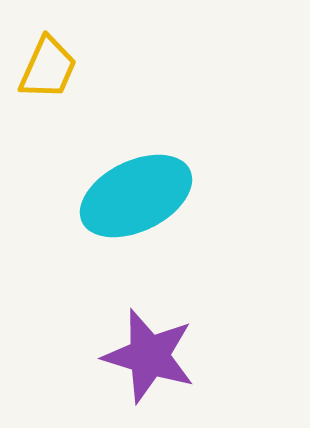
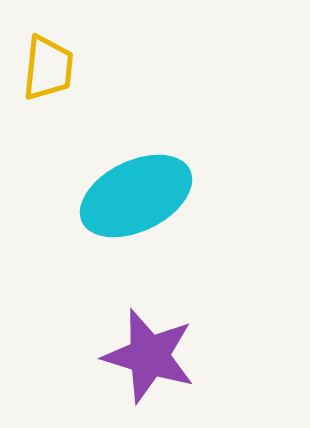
yellow trapezoid: rotated 18 degrees counterclockwise
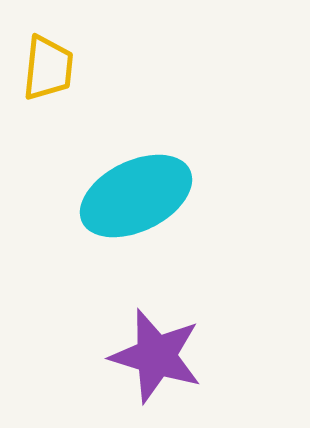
purple star: moved 7 px right
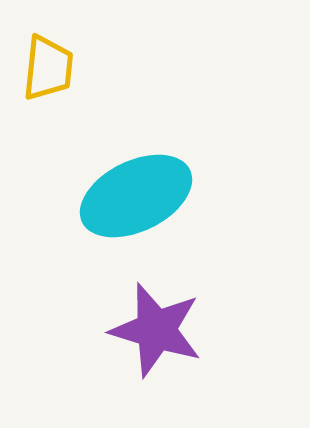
purple star: moved 26 px up
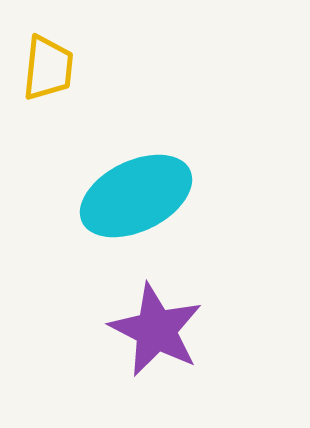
purple star: rotated 10 degrees clockwise
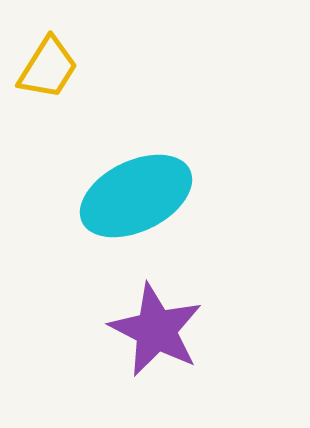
yellow trapezoid: rotated 26 degrees clockwise
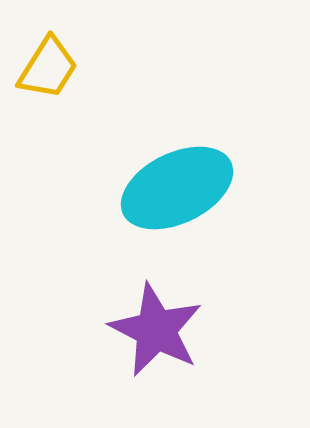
cyan ellipse: moved 41 px right, 8 px up
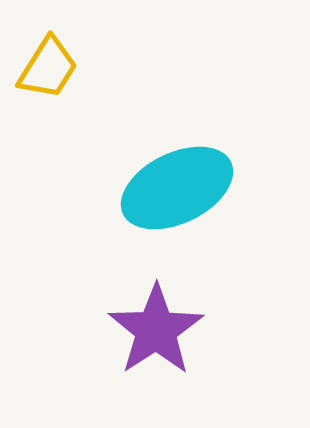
purple star: rotated 12 degrees clockwise
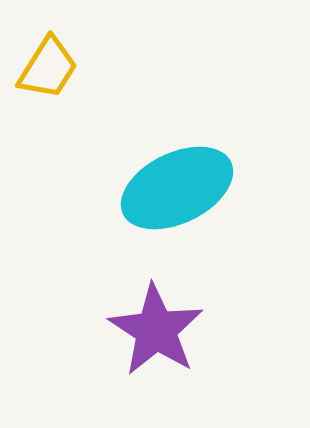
purple star: rotated 6 degrees counterclockwise
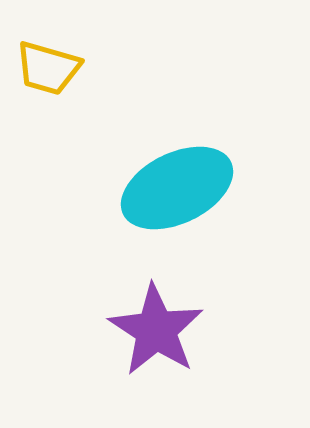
yellow trapezoid: rotated 74 degrees clockwise
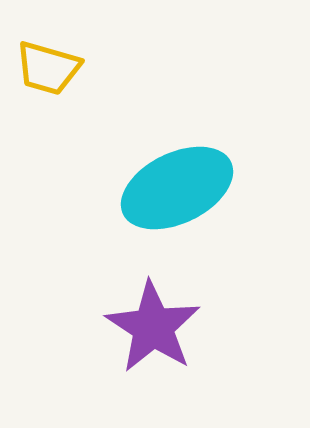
purple star: moved 3 px left, 3 px up
